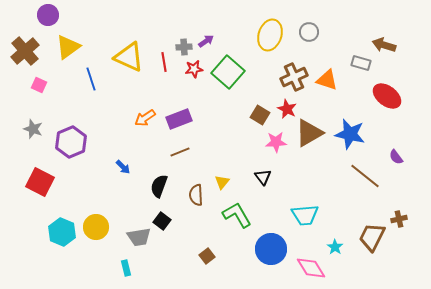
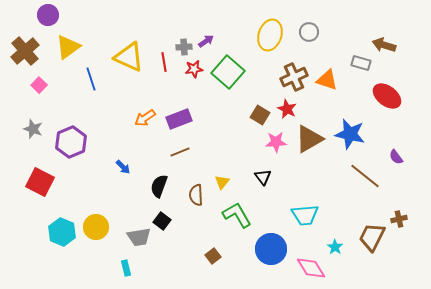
pink square at (39, 85): rotated 21 degrees clockwise
brown triangle at (309, 133): moved 6 px down
brown square at (207, 256): moved 6 px right
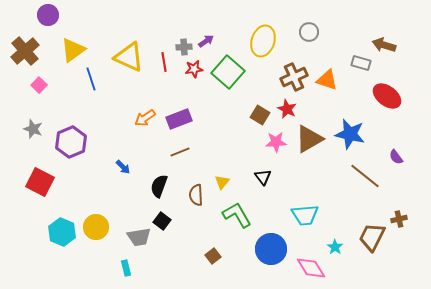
yellow ellipse at (270, 35): moved 7 px left, 6 px down
yellow triangle at (68, 47): moved 5 px right, 3 px down
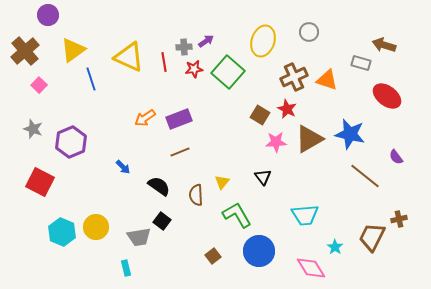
black semicircle at (159, 186): rotated 105 degrees clockwise
blue circle at (271, 249): moved 12 px left, 2 px down
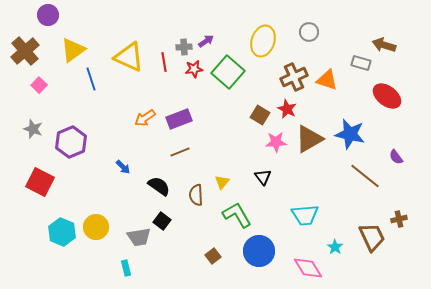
brown trapezoid at (372, 237): rotated 128 degrees clockwise
pink diamond at (311, 268): moved 3 px left
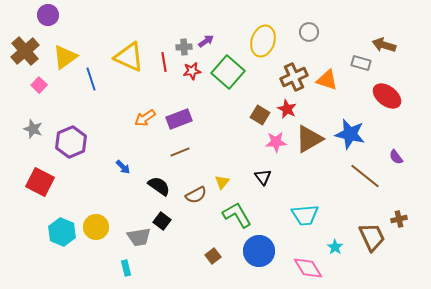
yellow triangle at (73, 50): moved 8 px left, 7 px down
red star at (194, 69): moved 2 px left, 2 px down
brown semicircle at (196, 195): rotated 115 degrees counterclockwise
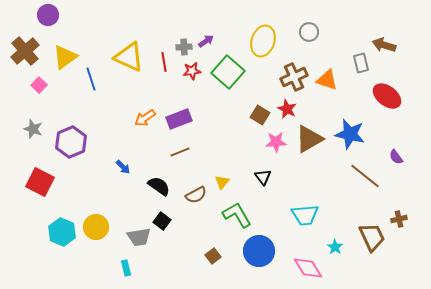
gray rectangle at (361, 63): rotated 60 degrees clockwise
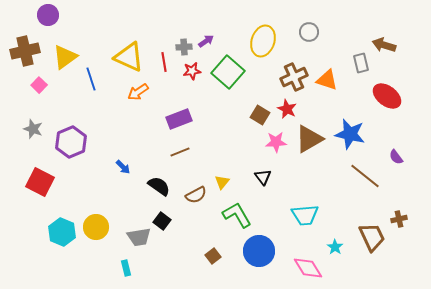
brown cross at (25, 51): rotated 28 degrees clockwise
orange arrow at (145, 118): moved 7 px left, 26 px up
